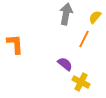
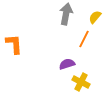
orange L-shape: moved 1 px left
purple semicircle: moved 2 px right; rotated 56 degrees counterclockwise
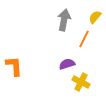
gray arrow: moved 2 px left, 6 px down
orange L-shape: moved 22 px down
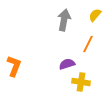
yellow semicircle: moved 2 px up
orange line: moved 4 px right, 5 px down
orange L-shape: rotated 25 degrees clockwise
yellow cross: rotated 18 degrees counterclockwise
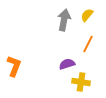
yellow semicircle: moved 8 px left
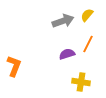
gray arrow: moved 1 px left, 1 px down; rotated 60 degrees clockwise
purple semicircle: moved 10 px up
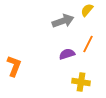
yellow semicircle: moved 5 px up
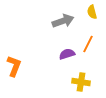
yellow semicircle: moved 5 px right, 2 px down; rotated 56 degrees counterclockwise
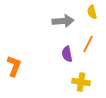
gray arrow: rotated 15 degrees clockwise
purple semicircle: rotated 84 degrees counterclockwise
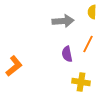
yellow semicircle: rotated 16 degrees clockwise
orange L-shape: rotated 30 degrees clockwise
